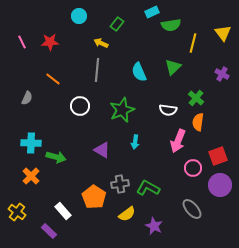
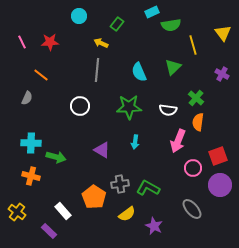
yellow line: moved 2 px down; rotated 30 degrees counterclockwise
orange line: moved 12 px left, 4 px up
green star: moved 7 px right, 3 px up; rotated 20 degrees clockwise
orange cross: rotated 30 degrees counterclockwise
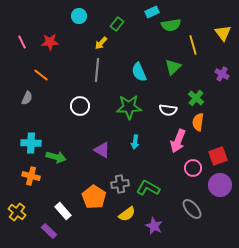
yellow arrow: rotated 72 degrees counterclockwise
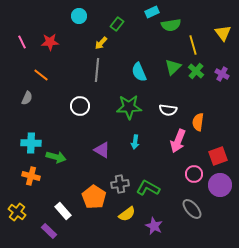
green cross: moved 27 px up
pink circle: moved 1 px right, 6 px down
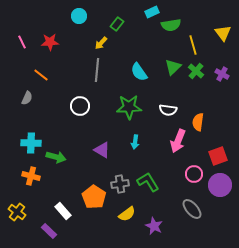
cyan semicircle: rotated 12 degrees counterclockwise
green L-shape: moved 6 px up; rotated 30 degrees clockwise
